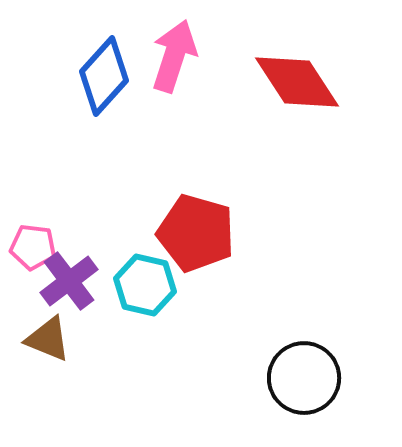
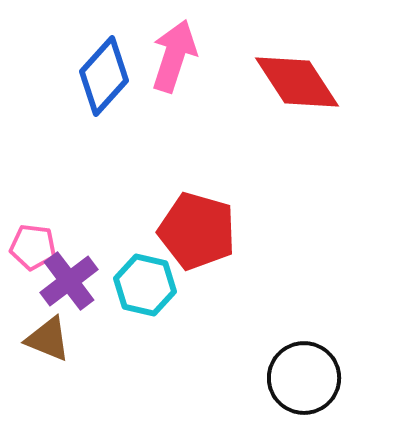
red pentagon: moved 1 px right, 2 px up
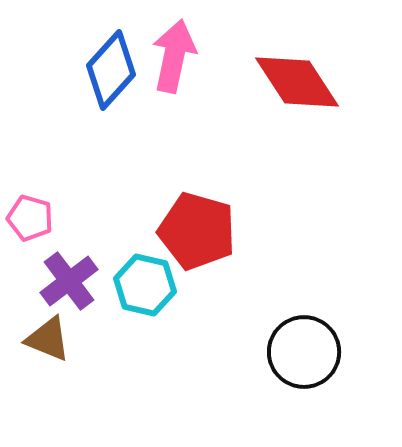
pink arrow: rotated 6 degrees counterclockwise
blue diamond: moved 7 px right, 6 px up
pink pentagon: moved 3 px left, 29 px up; rotated 9 degrees clockwise
black circle: moved 26 px up
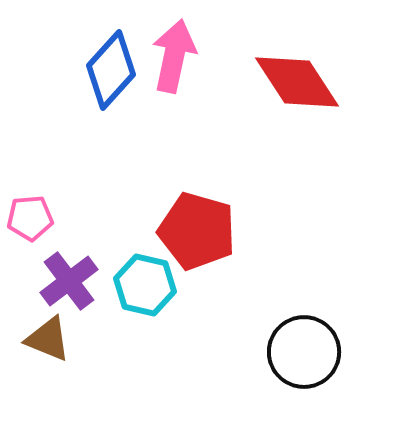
pink pentagon: rotated 21 degrees counterclockwise
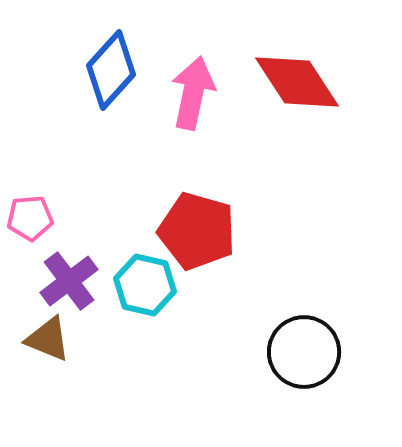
pink arrow: moved 19 px right, 37 px down
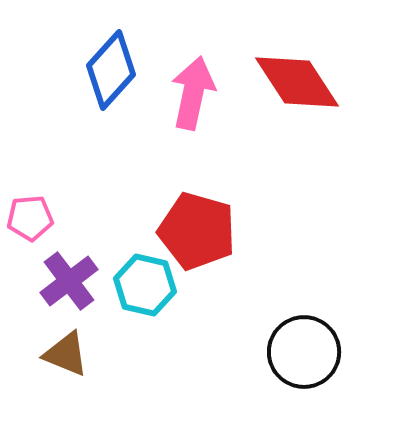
brown triangle: moved 18 px right, 15 px down
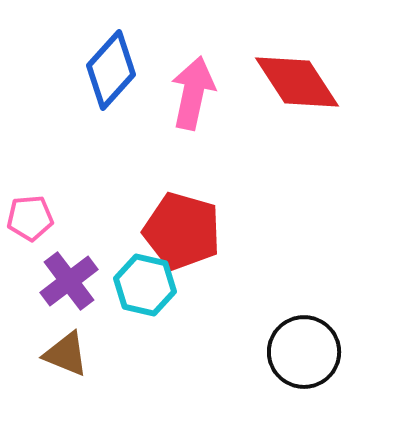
red pentagon: moved 15 px left
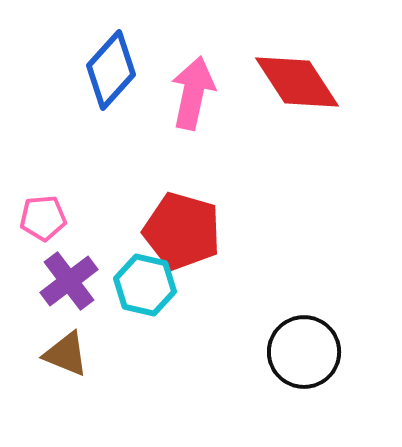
pink pentagon: moved 13 px right
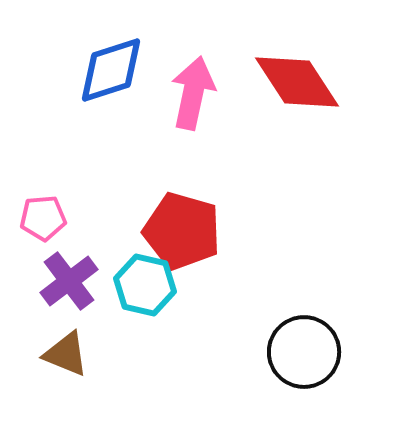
blue diamond: rotated 30 degrees clockwise
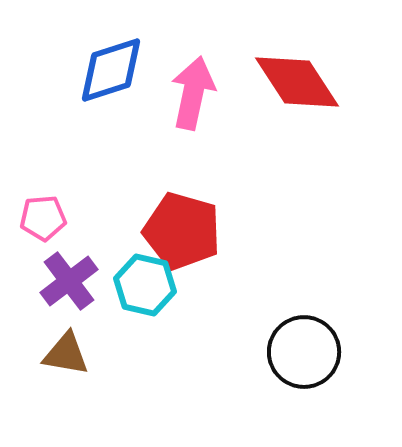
brown triangle: rotated 12 degrees counterclockwise
